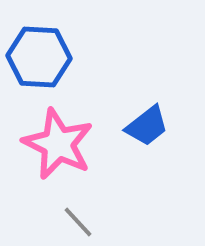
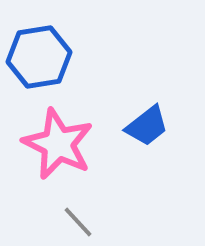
blue hexagon: rotated 12 degrees counterclockwise
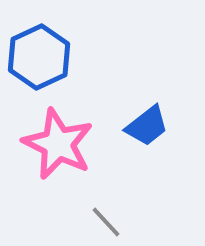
blue hexagon: rotated 16 degrees counterclockwise
gray line: moved 28 px right
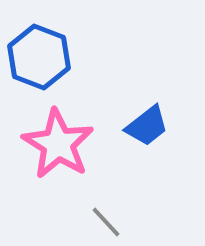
blue hexagon: rotated 14 degrees counterclockwise
pink star: rotated 6 degrees clockwise
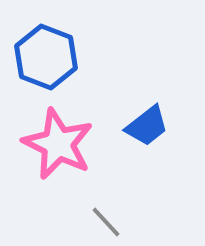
blue hexagon: moved 7 px right
pink star: rotated 6 degrees counterclockwise
